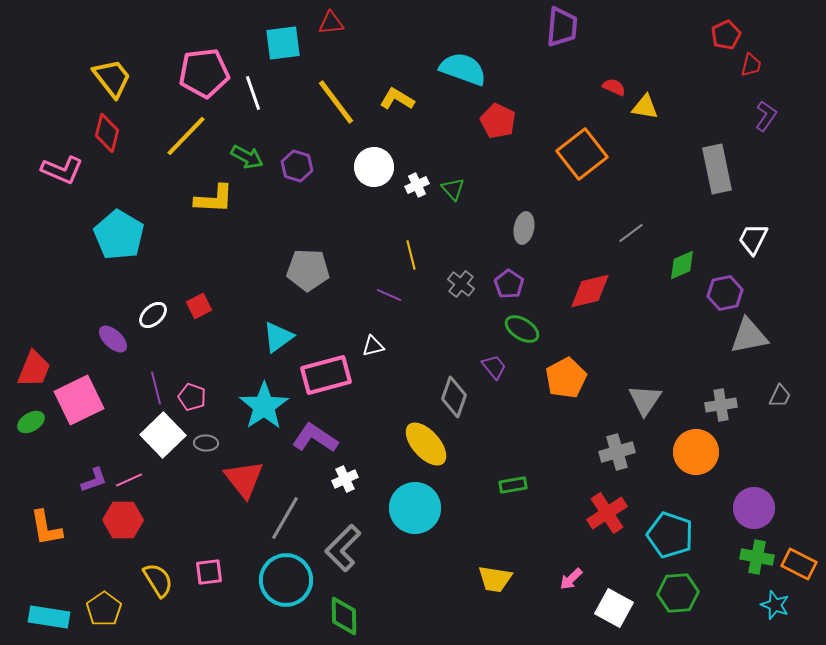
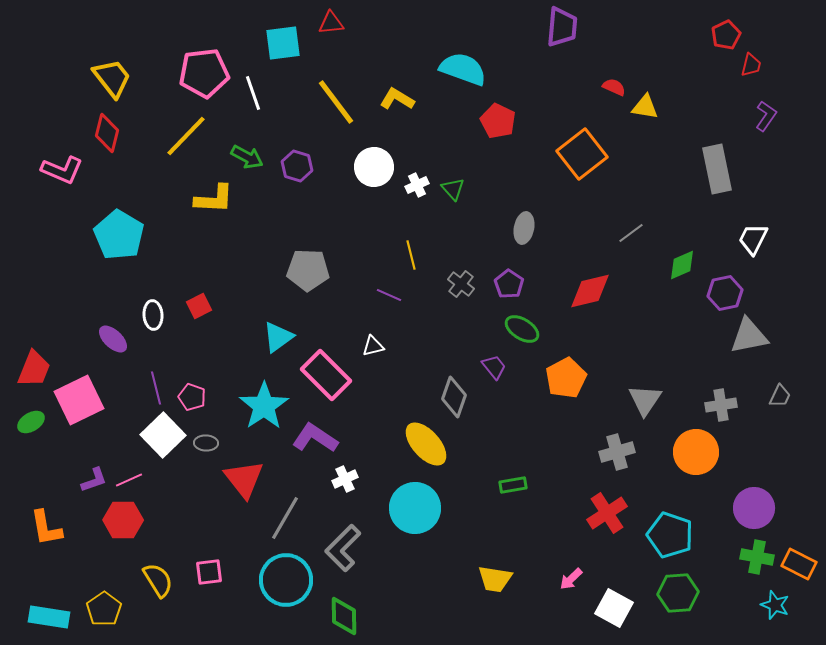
white ellipse at (153, 315): rotated 52 degrees counterclockwise
pink rectangle at (326, 375): rotated 60 degrees clockwise
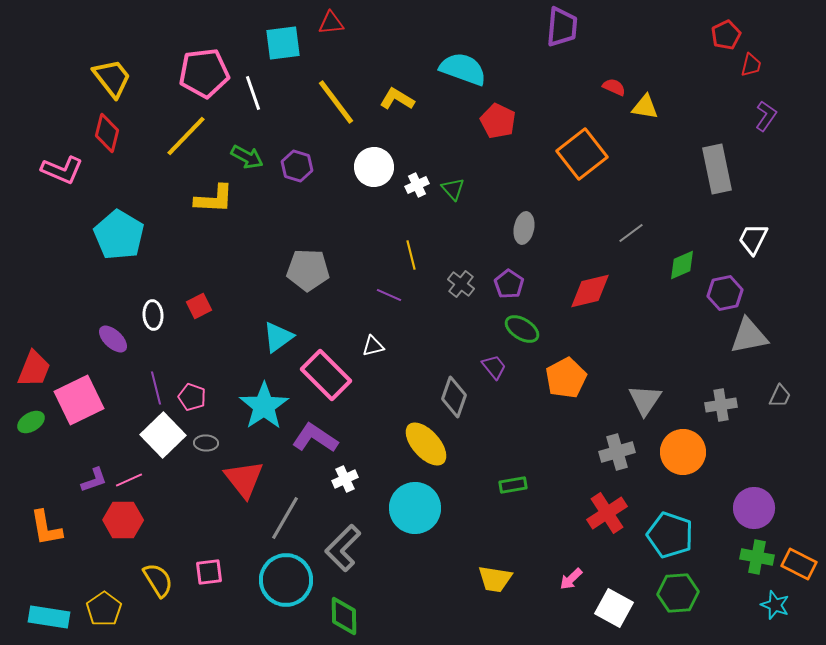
orange circle at (696, 452): moved 13 px left
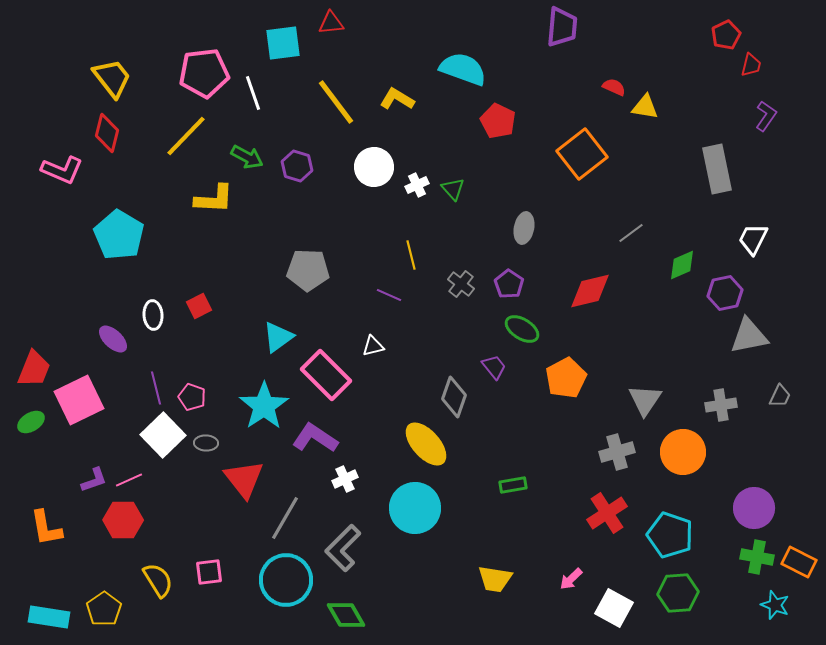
orange rectangle at (799, 564): moved 2 px up
green diamond at (344, 616): moved 2 px right, 1 px up; rotated 30 degrees counterclockwise
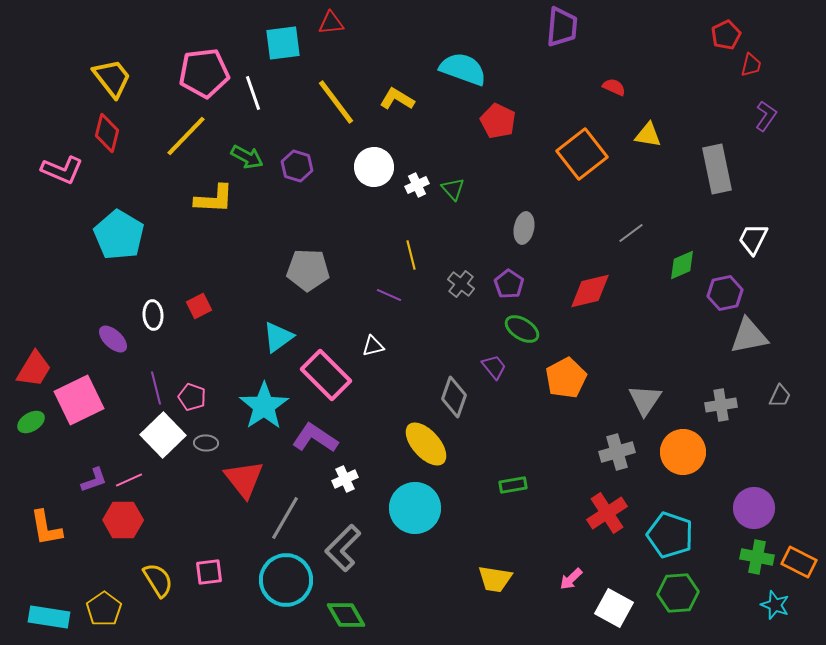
yellow triangle at (645, 107): moved 3 px right, 28 px down
red trapezoid at (34, 369): rotated 9 degrees clockwise
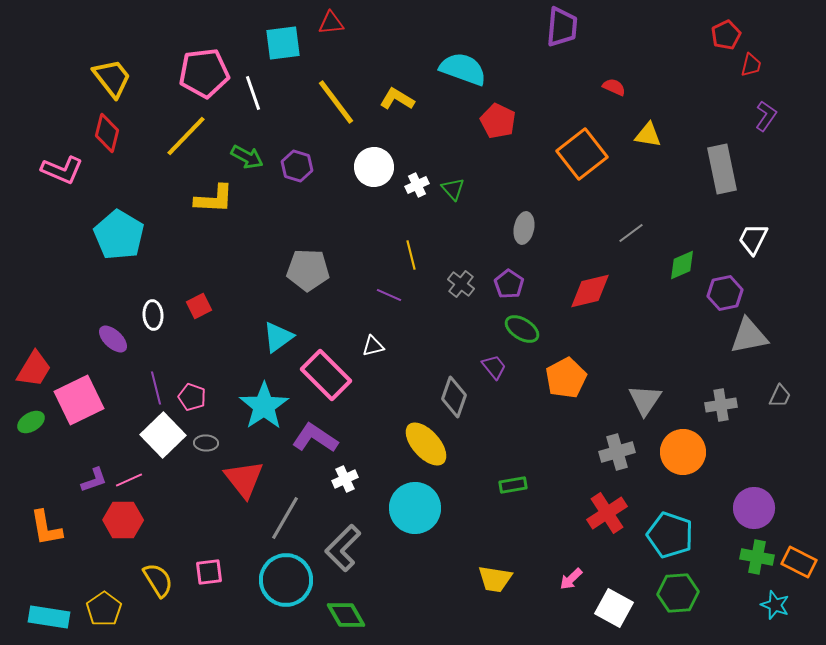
gray rectangle at (717, 169): moved 5 px right
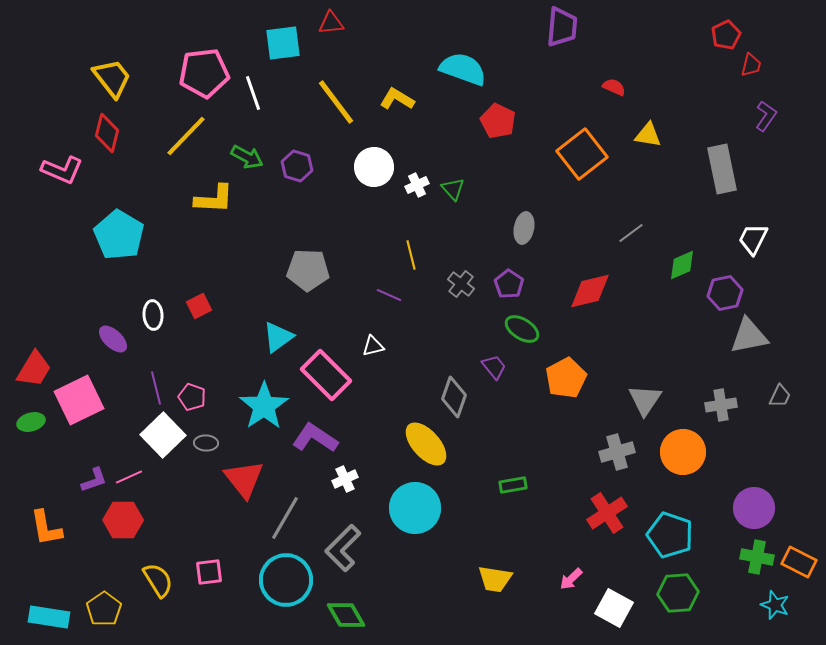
green ellipse at (31, 422): rotated 16 degrees clockwise
pink line at (129, 480): moved 3 px up
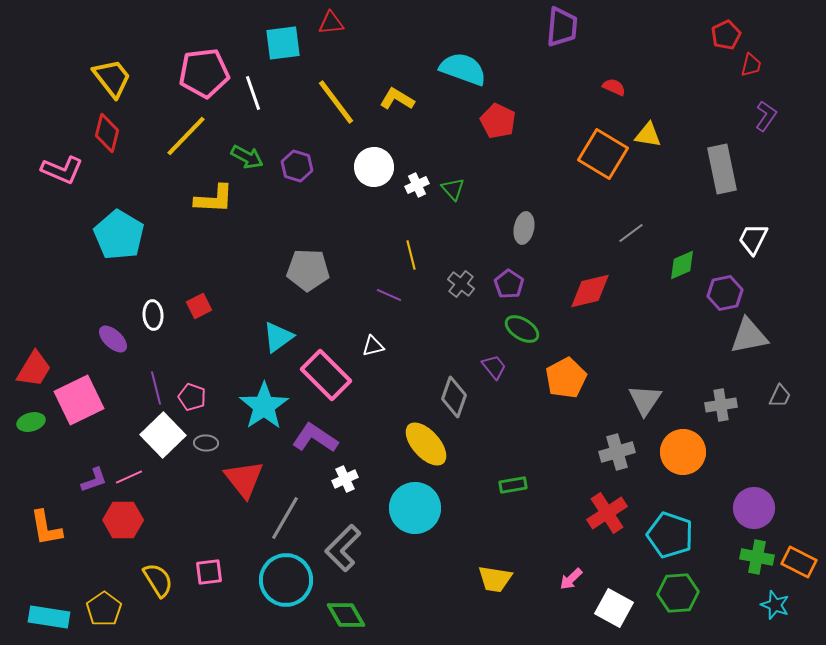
orange square at (582, 154): moved 21 px right; rotated 21 degrees counterclockwise
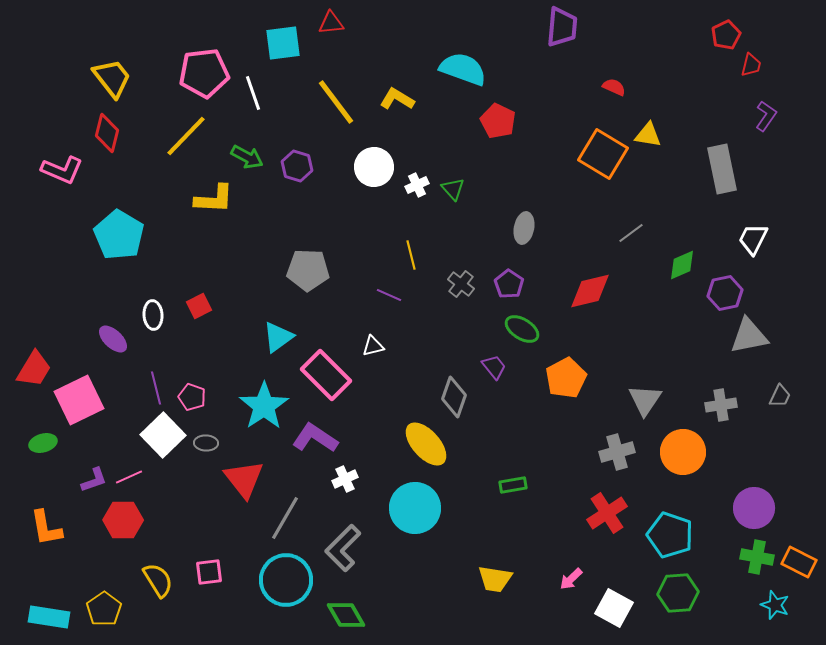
green ellipse at (31, 422): moved 12 px right, 21 px down
